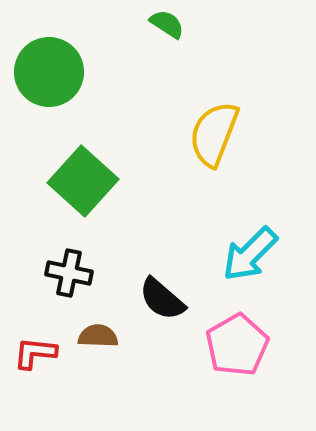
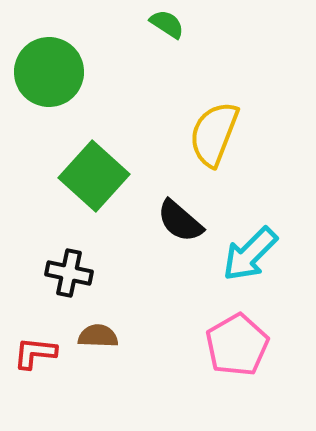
green square: moved 11 px right, 5 px up
black semicircle: moved 18 px right, 78 px up
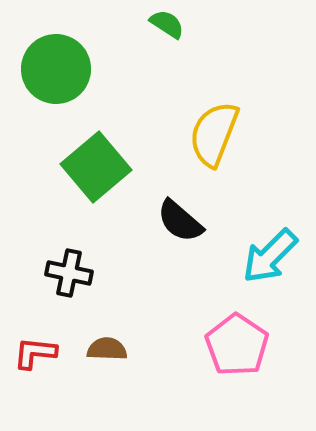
green circle: moved 7 px right, 3 px up
green square: moved 2 px right, 9 px up; rotated 8 degrees clockwise
cyan arrow: moved 20 px right, 2 px down
brown semicircle: moved 9 px right, 13 px down
pink pentagon: rotated 8 degrees counterclockwise
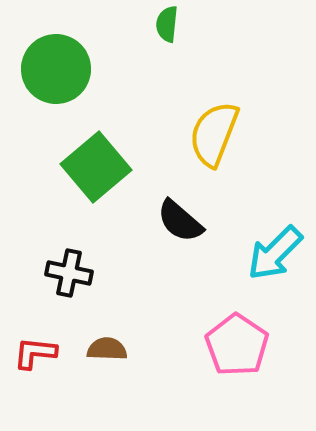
green semicircle: rotated 117 degrees counterclockwise
cyan arrow: moved 5 px right, 3 px up
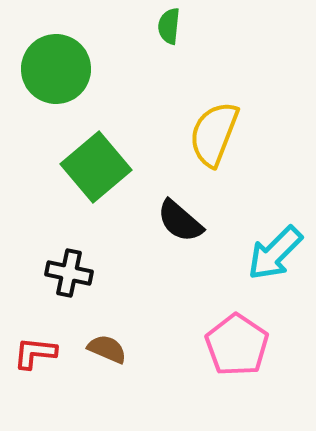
green semicircle: moved 2 px right, 2 px down
brown semicircle: rotated 21 degrees clockwise
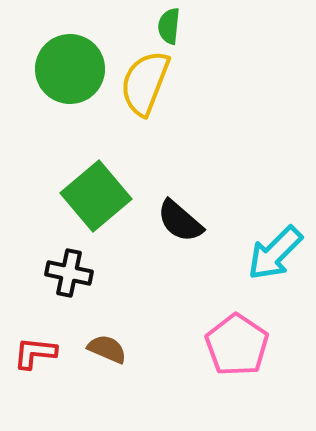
green circle: moved 14 px right
yellow semicircle: moved 69 px left, 51 px up
green square: moved 29 px down
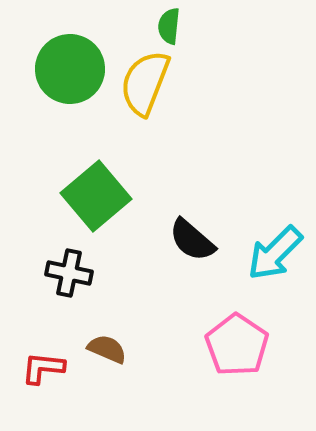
black semicircle: moved 12 px right, 19 px down
red L-shape: moved 8 px right, 15 px down
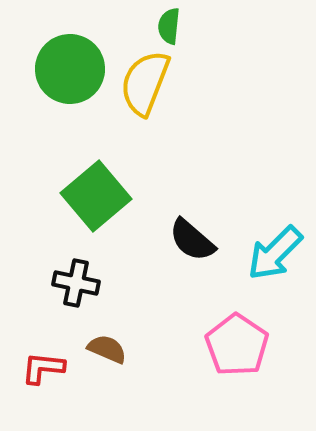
black cross: moved 7 px right, 10 px down
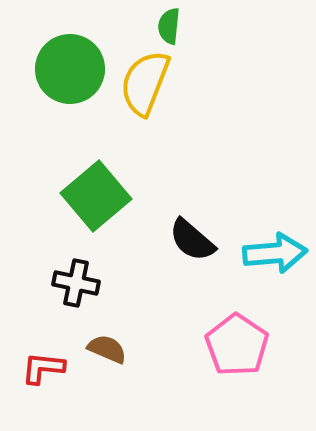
cyan arrow: rotated 140 degrees counterclockwise
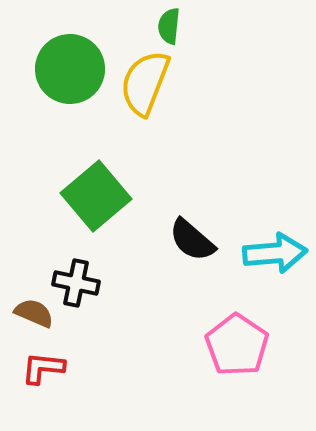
brown semicircle: moved 73 px left, 36 px up
